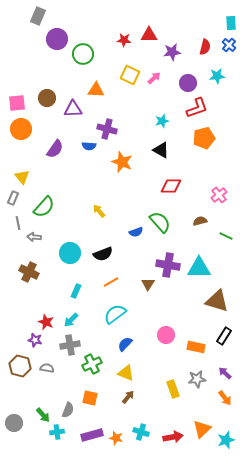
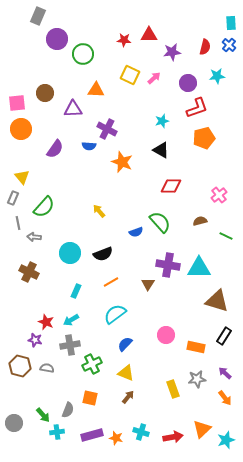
brown circle at (47, 98): moved 2 px left, 5 px up
purple cross at (107, 129): rotated 12 degrees clockwise
cyan arrow at (71, 320): rotated 14 degrees clockwise
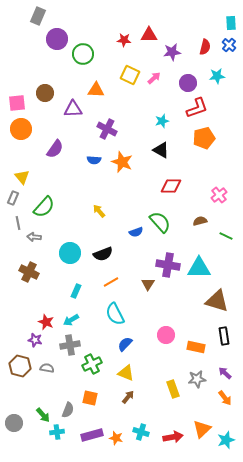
blue semicircle at (89, 146): moved 5 px right, 14 px down
cyan semicircle at (115, 314): rotated 80 degrees counterclockwise
black rectangle at (224, 336): rotated 42 degrees counterclockwise
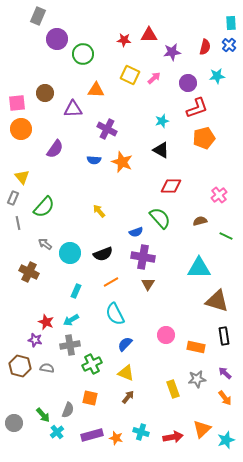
green semicircle at (160, 222): moved 4 px up
gray arrow at (34, 237): moved 11 px right, 7 px down; rotated 32 degrees clockwise
purple cross at (168, 265): moved 25 px left, 8 px up
cyan cross at (57, 432): rotated 32 degrees counterclockwise
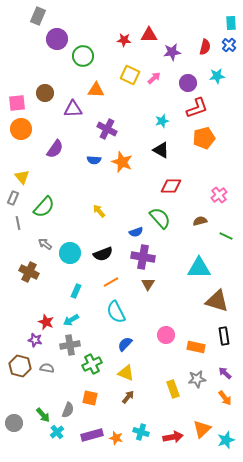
green circle at (83, 54): moved 2 px down
cyan semicircle at (115, 314): moved 1 px right, 2 px up
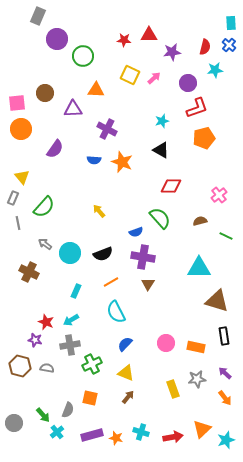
cyan star at (217, 76): moved 2 px left, 6 px up
pink circle at (166, 335): moved 8 px down
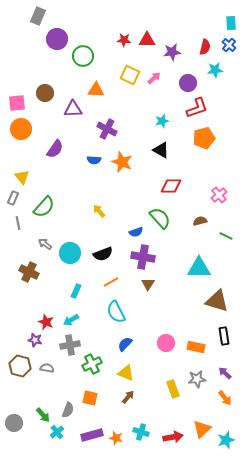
red triangle at (149, 35): moved 2 px left, 5 px down
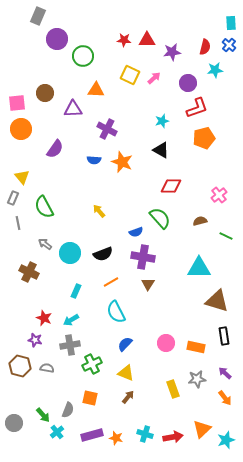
green semicircle at (44, 207): rotated 110 degrees clockwise
red star at (46, 322): moved 2 px left, 4 px up
cyan cross at (141, 432): moved 4 px right, 2 px down
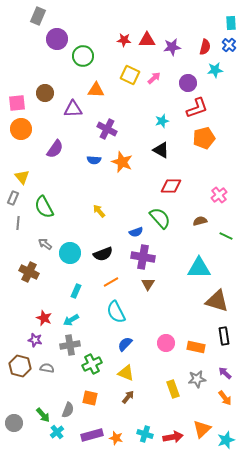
purple star at (172, 52): moved 5 px up
gray line at (18, 223): rotated 16 degrees clockwise
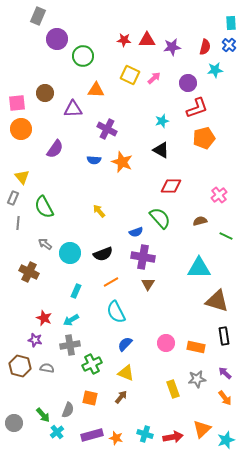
brown arrow at (128, 397): moved 7 px left
